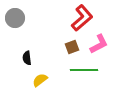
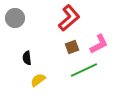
red L-shape: moved 13 px left
green line: rotated 24 degrees counterclockwise
yellow semicircle: moved 2 px left
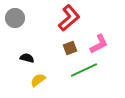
brown square: moved 2 px left, 1 px down
black semicircle: rotated 112 degrees clockwise
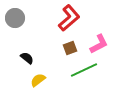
black semicircle: rotated 24 degrees clockwise
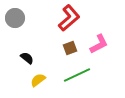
green line: moved 7 px left, 5 px down
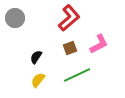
black semicircle: moved 9 px right, 1 px up; rotated 96 degrees counterclockwise
yellow semicircle: rotated 14 degrees counterclockwise
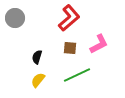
brown square: rotated 24 degrees clockwise
black semicircle: moved 1 px right; rotated 16 degrees counterclockwise
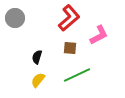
pink L-shape: moved 9 px up
